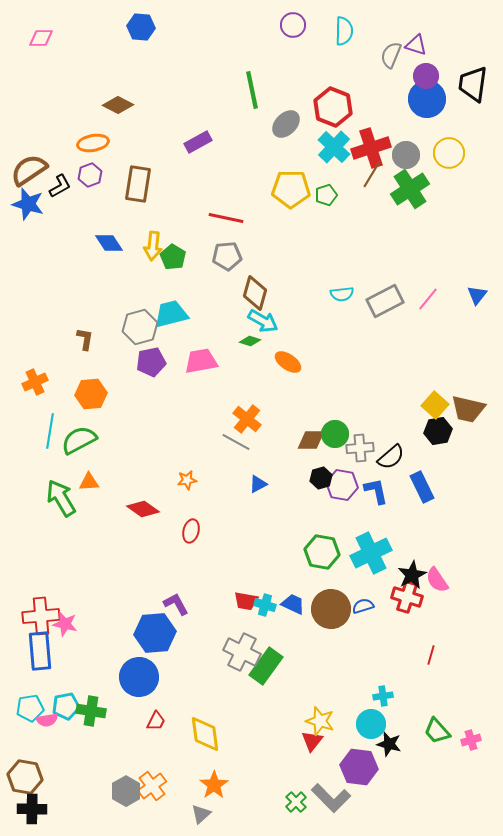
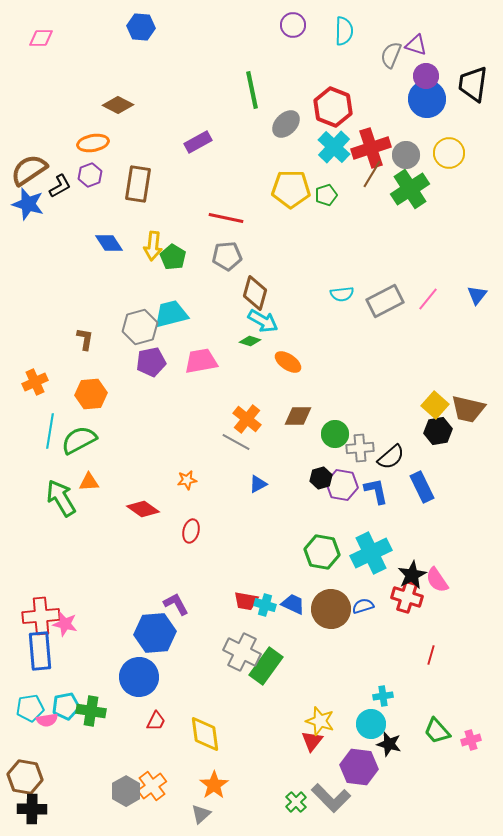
brown diamond at (311, 440): moved 13 px left, 24 px up
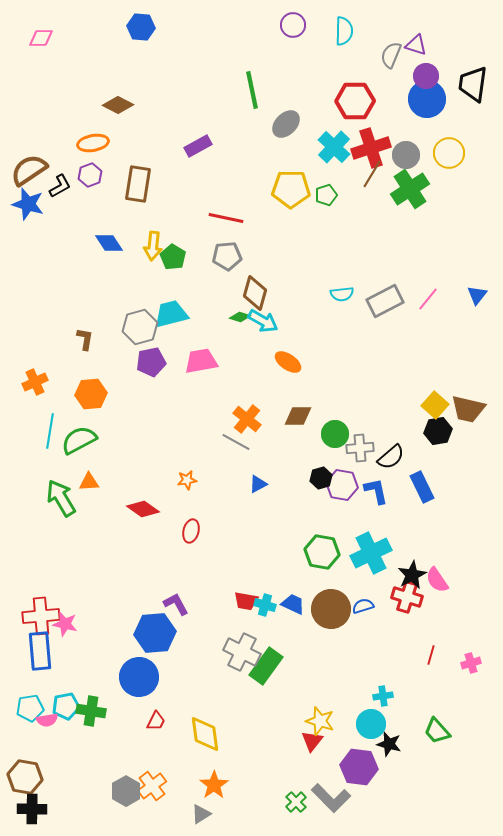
red hexagon at (333, 107): moved 22 px right, 6 px up; rotated 21 degrees counterclockwise
purple rectangle at (198, 142): moved 4 px down
green diamond at (250, 341): moved 10 px left, 24 px up
pink cross at (471, 740): moved 77 px up
gray triangle at (201, 814): rotated 10 degrees clockwise
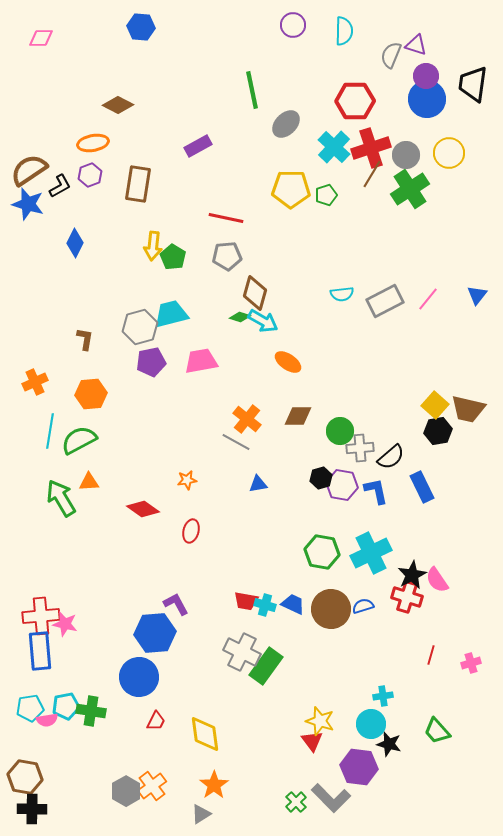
blue diamond at (109, 243): moved 34 px left; rotated 60 degrees clockwise
green circle at (335, 434): moved 5 px right, 3 px up
blue triangle at (258, 484): rotated 18 degrees clockwise
red triangle at (312, 741): rotated 15 degrees counterclockwise
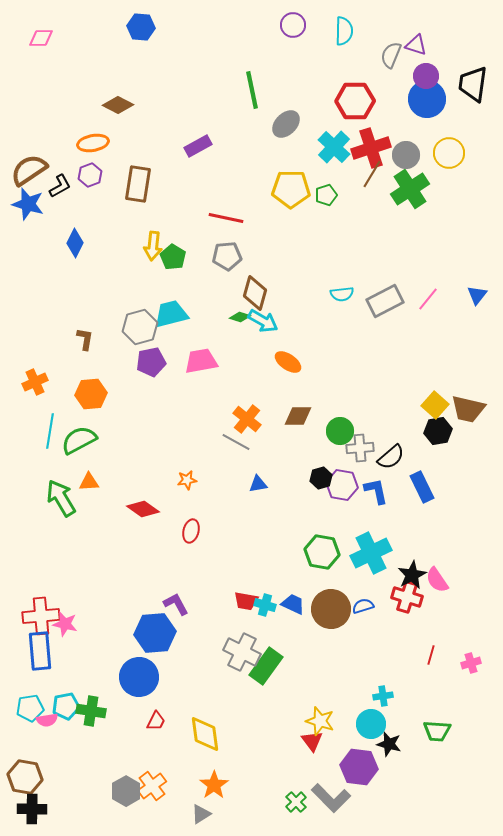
green trapezoid at (437, 731): rotated 44 degrees counterclockwise
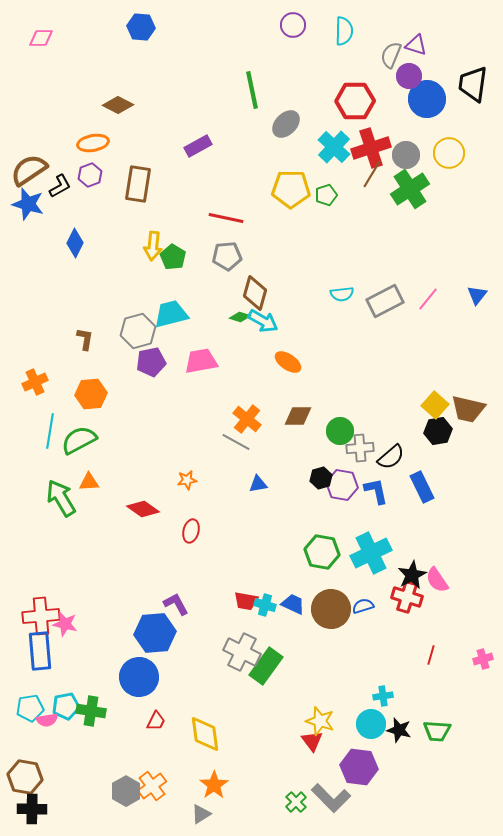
purple circle at (426, 76): moved 17 px left
gray hexagon at (140, 327): moved 2 px left, 4 px down
pink cross at (471, 663): moved 12 px right, 4 px up
black star at (389, 744): moved 10 px right, 14 px up
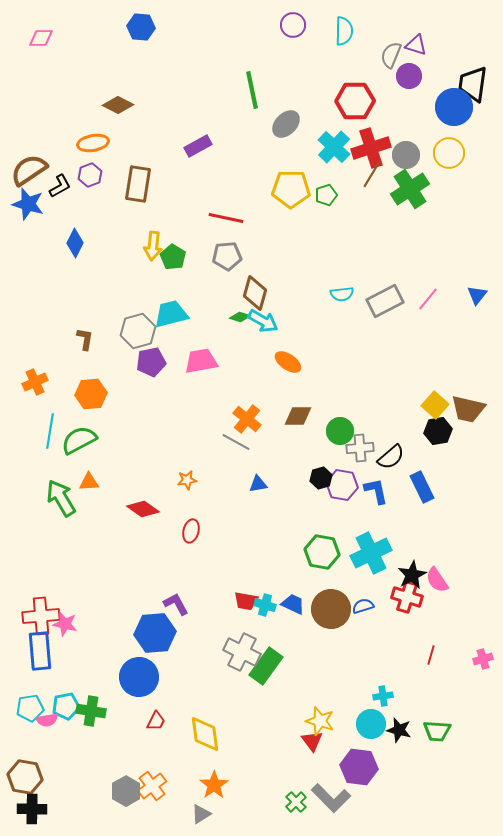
blue circle at (427, 99): moved 27 px right, 8 px down
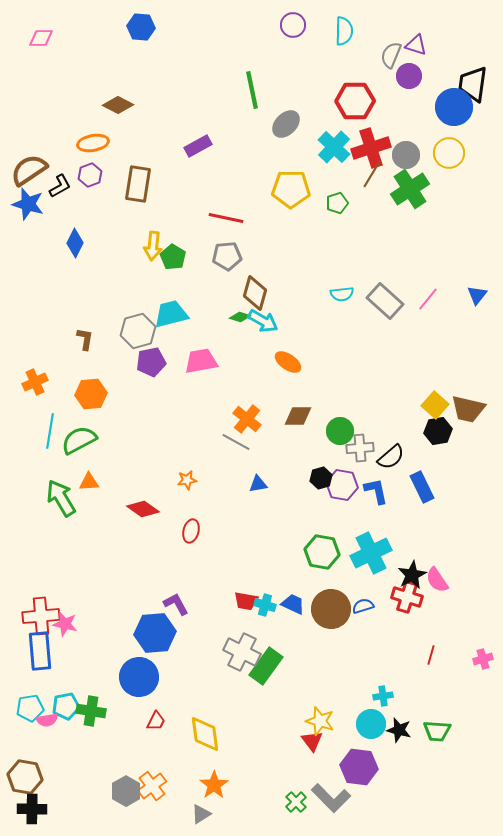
green pentagon at (326, 195): moved 11 px right, 8 px down
gray rectangle at (385, 301): rotated 69 degrees clockwise
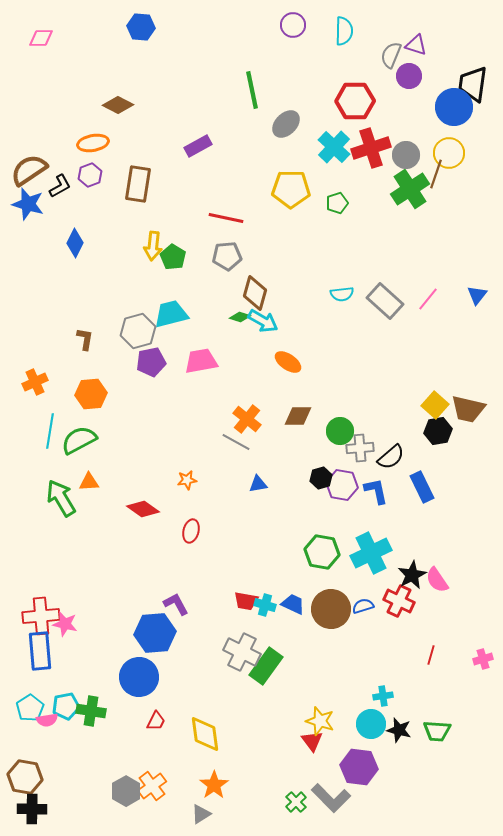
brown line at (372, 174): moved 64 px right; rotated 12 degrees counterclockwise
red cross at (407, 597): moved 8 px left, 4 px down; rotated 8 degrees clockwise
cyan pentagon at (30, 708): rotated 24 degrees counterclockwise
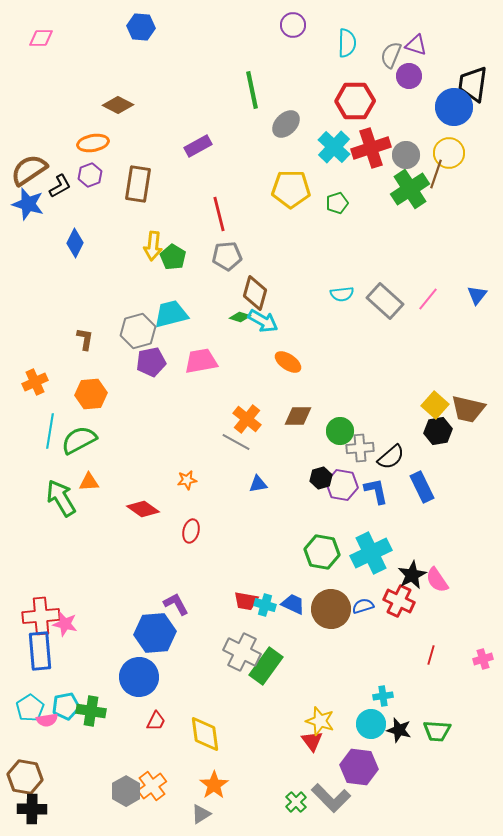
cyan semicircle at (344, 31): moved 3 px right, 12 px down
red line at (226, 218): moved 7 px left, 4 px up; rotated 64 degrees clockwise
